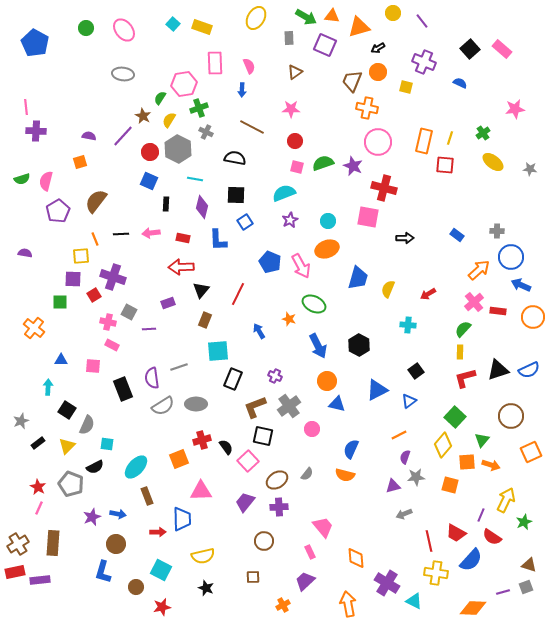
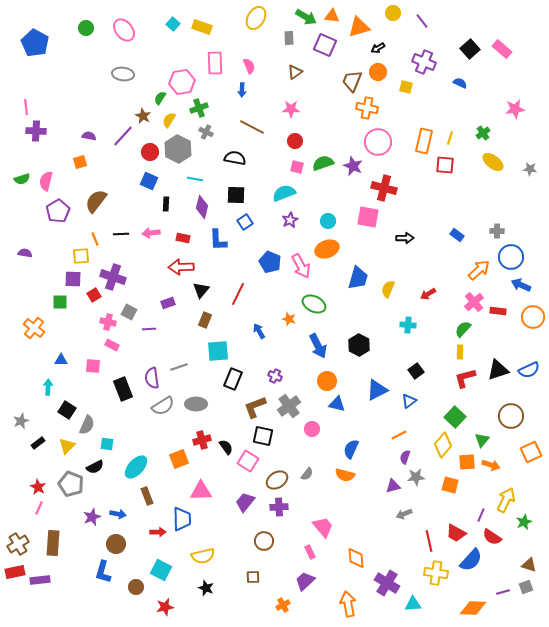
pink hexagon at (184, 84): moved 2 px left, 2 px up
pink square at (248, 461): rotated 15 degrees counterclockwise
cyan triangle at (414, 601): moved 1 px left, 3 px down; rotated 30 degrees counterclockwise
red star at (162, 607): moved 3 px right
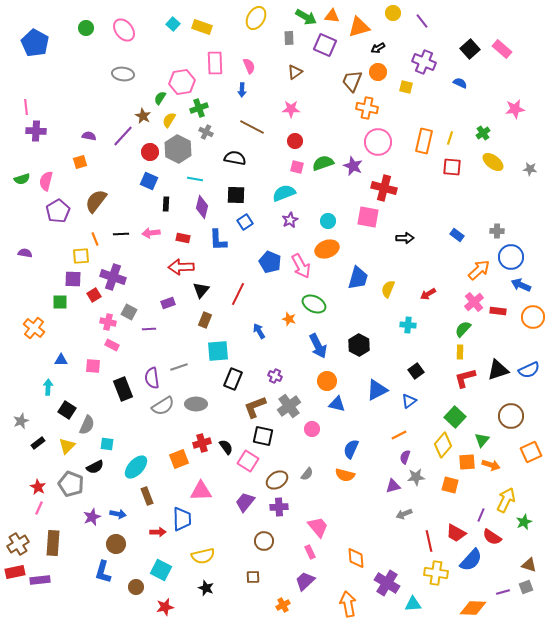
red square at (445, 165): moved 7 px right, 2 px down
red cross at (202, 440): moved 3 px down
pink trapezoid at (323, 527): moved 5 px left
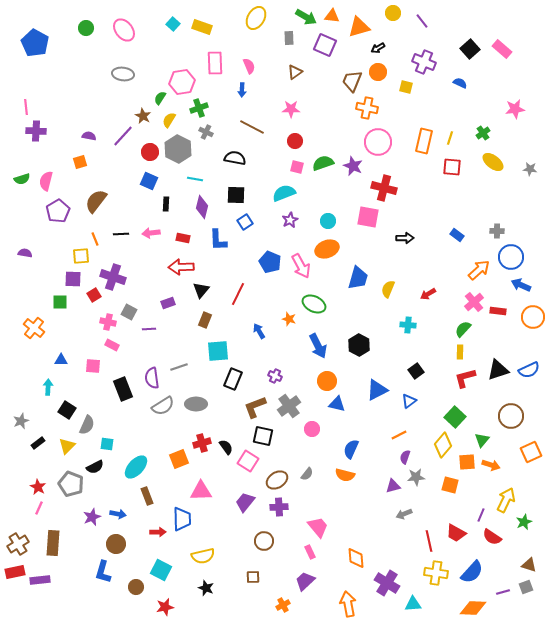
blue semicircle at (471, 560): moved 1 px right, 12 px down
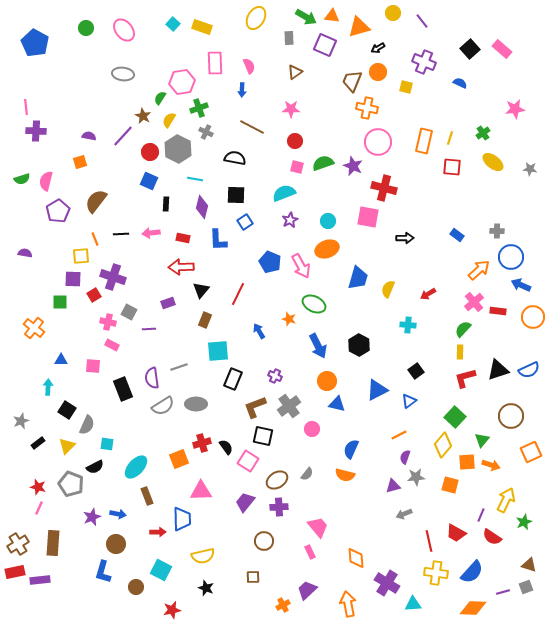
red star at (38, 487): rotated 14 degrees counterclockwise
purple trapezoid at (305, 581): moved 2 px right, 9 px down
red star at (165, 607): moved 7 px right, 3 px down
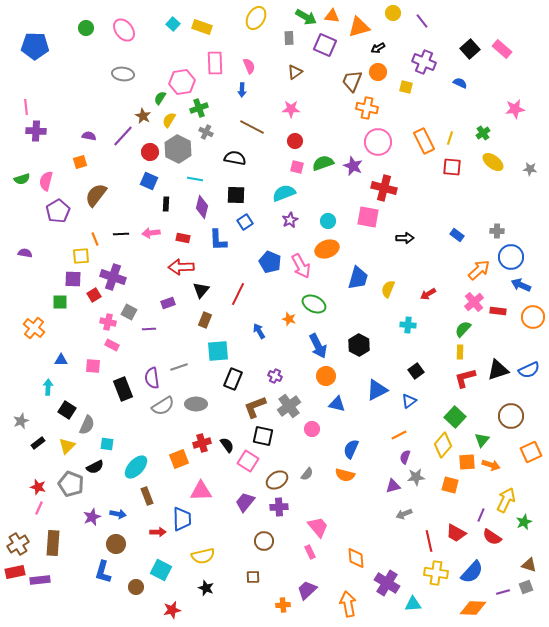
blue pentagon at (35, 43): moved 3 px down; rotated 28 degrees counterclockwise
orange rectangle at (424, 141): rotated 40 degrees counterclockwise
brown semicircle at (96, 201): moved 6 px up
orange circle at (327, 381): moved 1 px left, 5 px up
black semicircle at (226, 447): moved 1 px right, 2 px up
orange cross at (283, 605): rotated 24 degrees clockwise
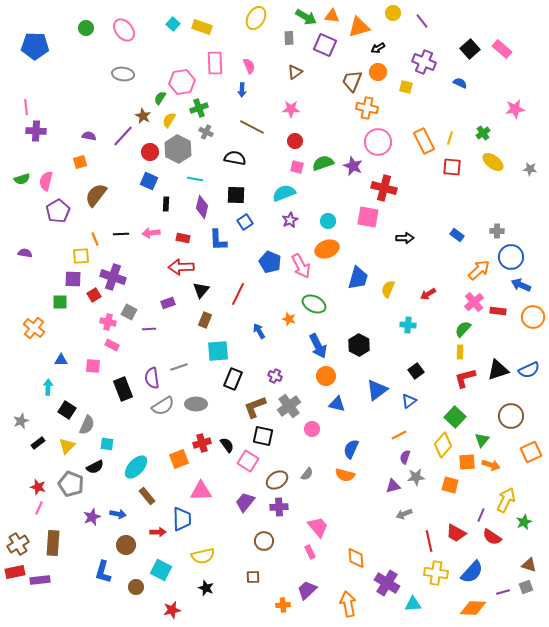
blue triangle at (377, 390): rotated 10 degrees counterclockwise
brown rectangle at (147, 496): rotated 18 degrees counterclockwise
brown circle at (116, 544): moved 10 px right, 1 px down
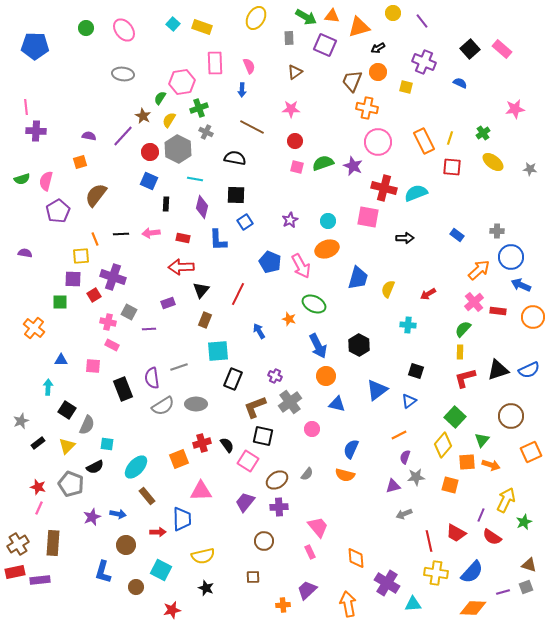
cyan semicircle at (284, 193): moved 132 px right
black square at (416, 371): rotated 35 degrees counterclockwise
gray cross at (289, 406): moved 1 px right, 4 px up
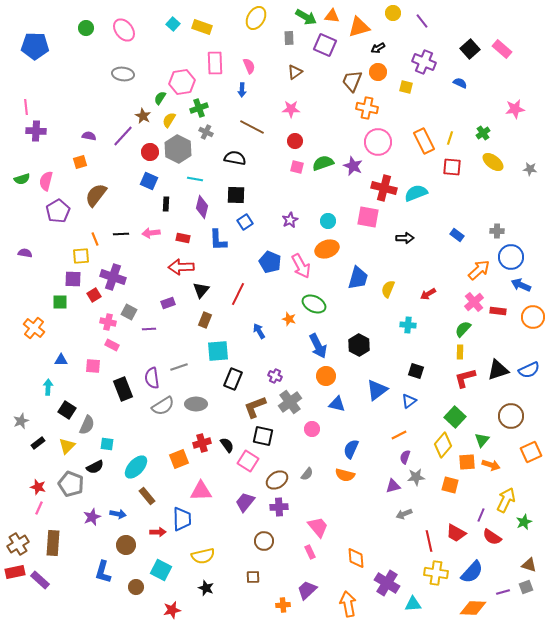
purple rectangle at (40, 580): rotated 48 degrees clockwise
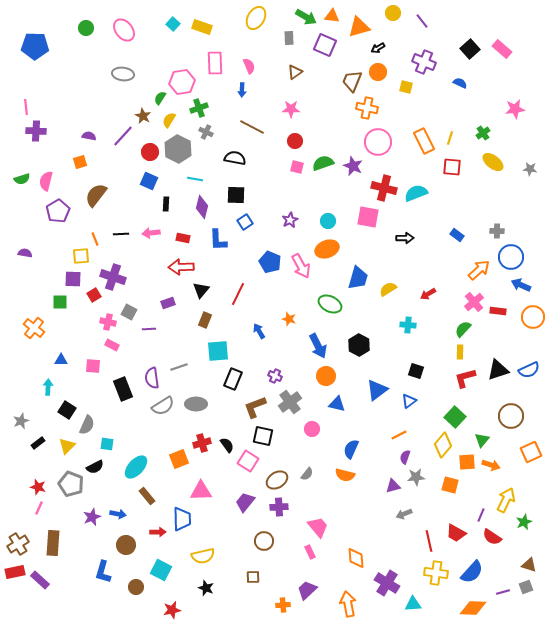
yellow semicircle at (388, 289): rotated 36 degrees clockwise
green ellipse at (314, 304): moved 16 px right
